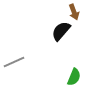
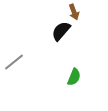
gray line: rotated 15 degrees counterclockwise
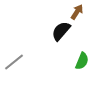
brown arrow: moved 3 px right; rotated 126 degrees counterclockwise
green semicircle: moved 8 px right, 16 px up
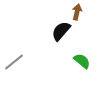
brown arrow: rotated 21 degrees counterclockwise
green semicircle: rotated 72 degrees counterclockwise
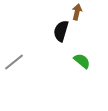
black semicircle: rotated 25 degrees counterclockwise
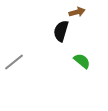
brown arrow: rotated 63 degrees clockwise
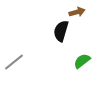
green semicircle: rotated 78 degrees counterclockwise
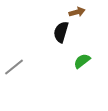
black semicircle: moved 1 px down
gray line: moved 5 px down
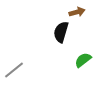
green semicircle: moved 1 px right, 1 px up
gray line: moved 3 px down
